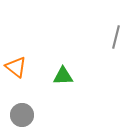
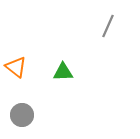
gray line: moved 8 px left, 11 px up; rotated 10 degrees clockwise
green triangle: moved 4 px up
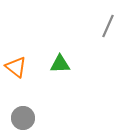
green triangle: moved 3 px left, 8 px up
gray circle: moved 1 px right, 3 px down
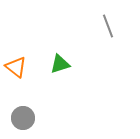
gray line: rotated 45 degrees counterclockwise
green triangle: rotated 15 degrees counterclockwise
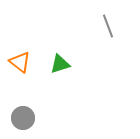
orange triangle: moved 4 px right, 5 px up
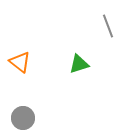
green triangle: moved 19 px right
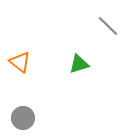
gray line: rotated 25 degrees counterclockwise
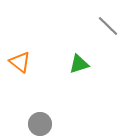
gray circle: moved 17 px right, 6 px down
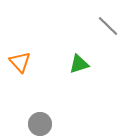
orange triangle: rotated 10 degrees clockwise
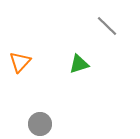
gray line: moved 1 px left
orange triangle: rotated 25 degrees clockwise
